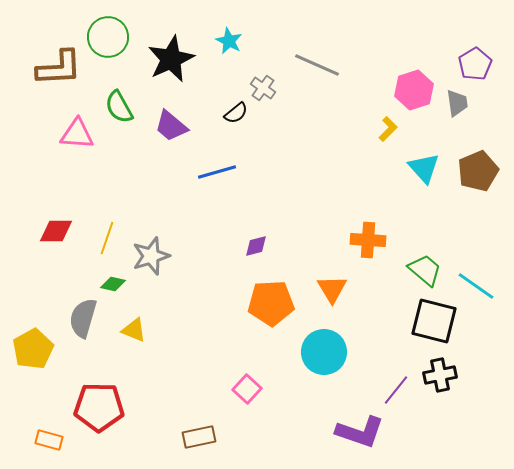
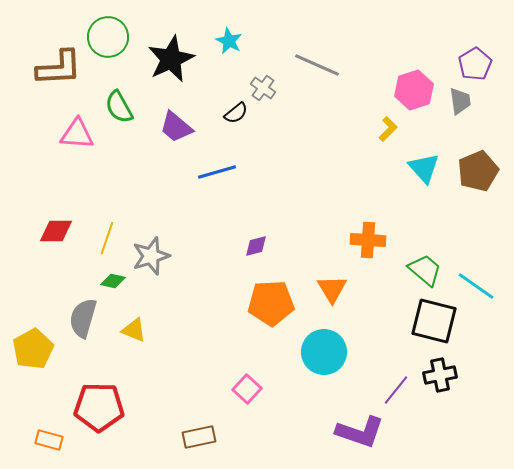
gray trapezoid: moved 3 px right, 2 px up
purple trapezoid: moved 5 px right, 1 px down
green diamond: moved 3 px up
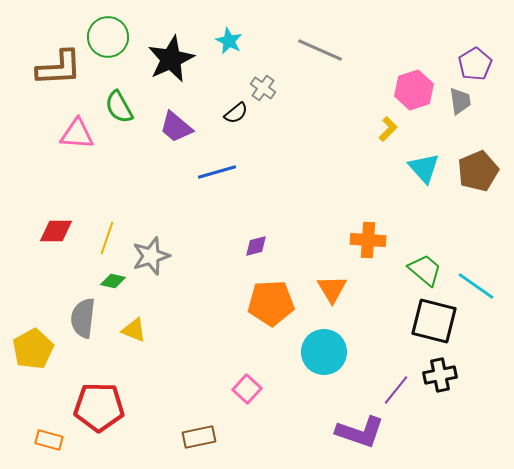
gray line: moved 3 px right, 15 px up
gray semicircle: rotated 9 degrees counterclockwise
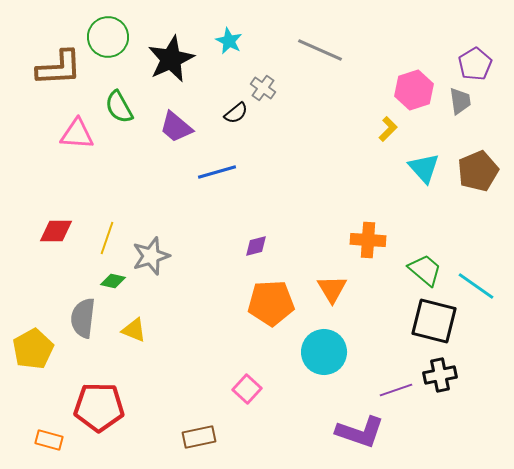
purple line: rotated 32 degrees clockwise
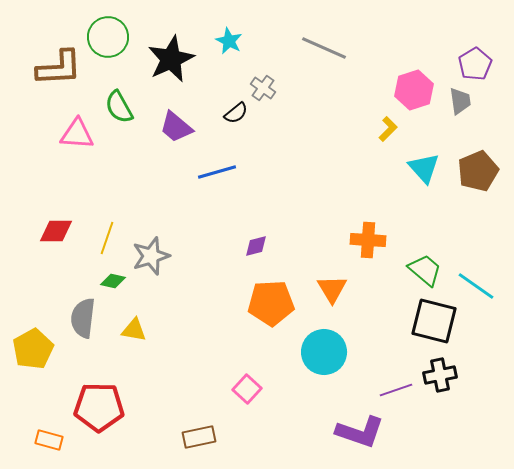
gray line: moved 4 px right, 2 px up
yellow triangle: rotated 12 degrees counterclockwise
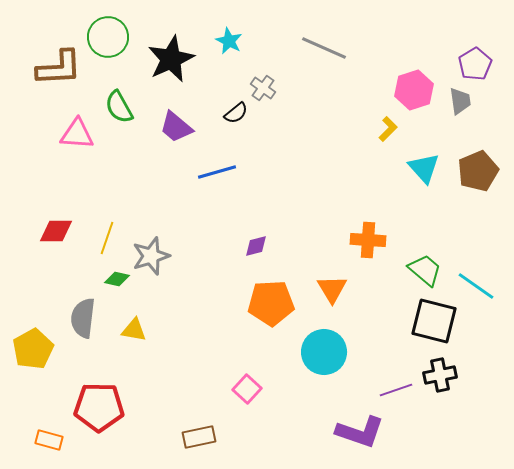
green diamond: moved 4 px right, 2 px up
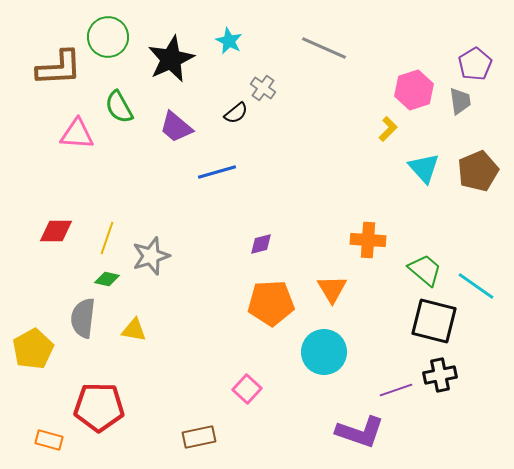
purple diamond: moved 5 px right, 2 px up
green diamond: moved 10 px left
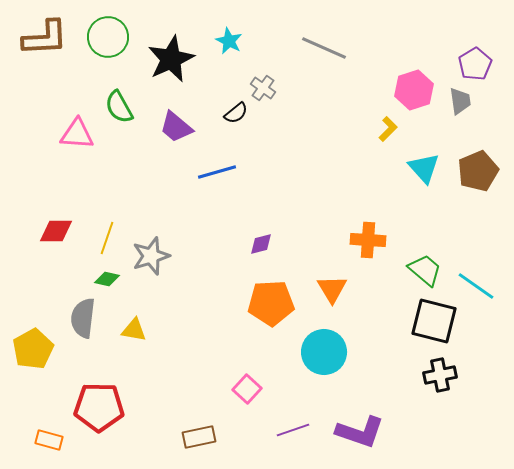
brown L-shape: moved 14 px left, 30 px up
purple line: moved 103 px left, 40 px down
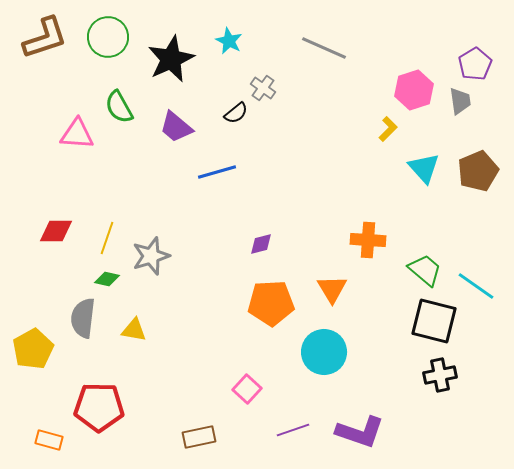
brown L-shape: rotated 15 degrees counterclockwise
